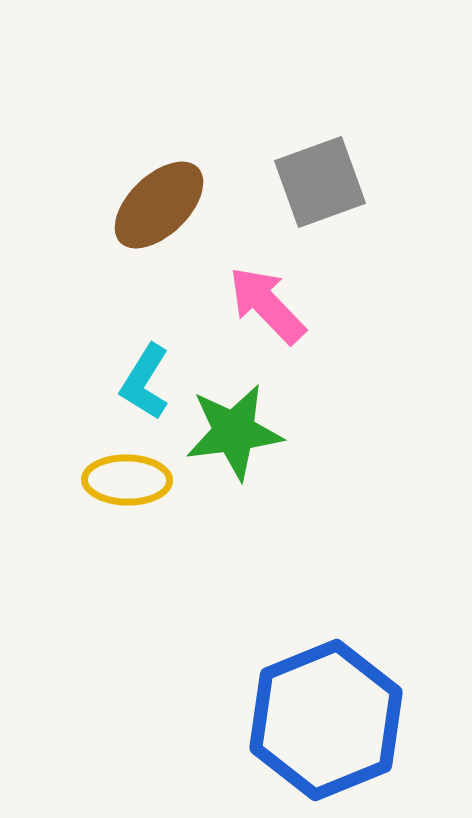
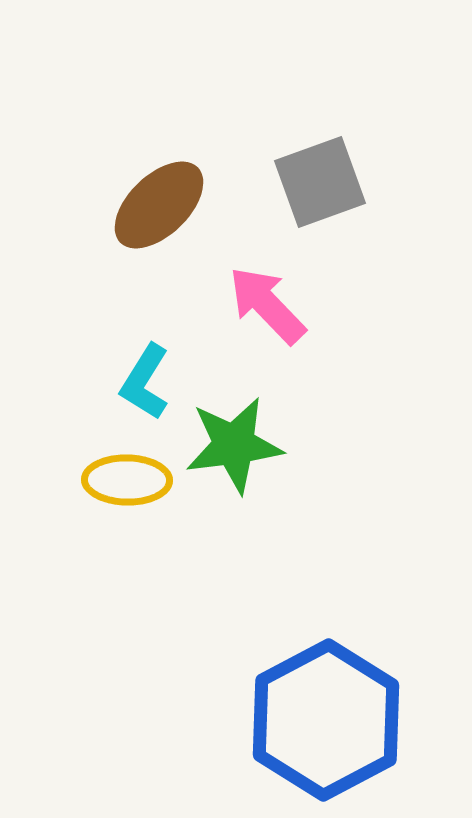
green star: moved 13 px down
blue hexagon: rotated 6 degrees counterclockwise
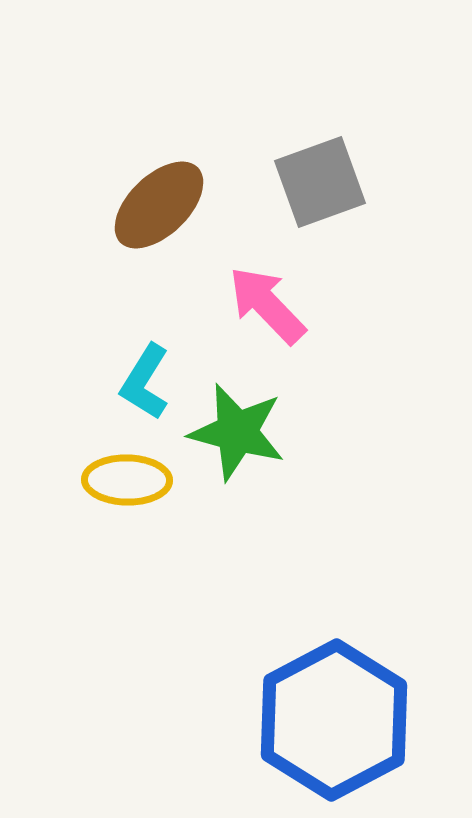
green star: moved 3 px right, 13 px up; rotated 22 degrees clockwise
blue hexagon: moved 8 px right
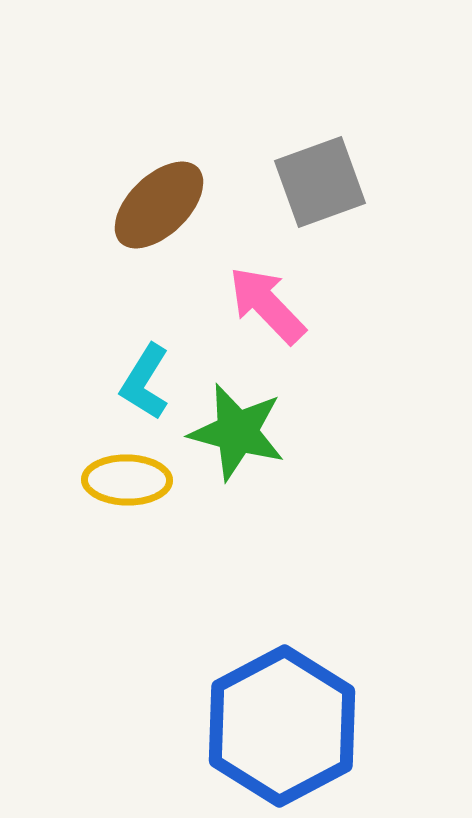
blue hexagon: moved 52 px left, 6 px down
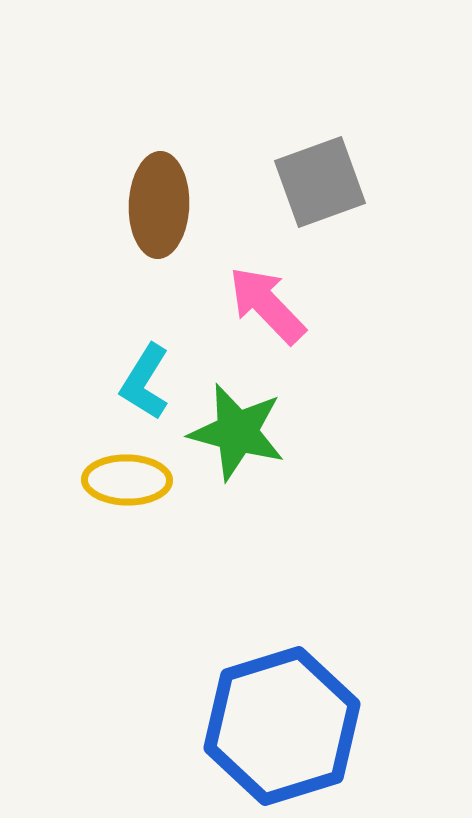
brown ellipse: rotated 44 degrees counterclockwise
blue hexagon: rotated 11 degrees clockwise
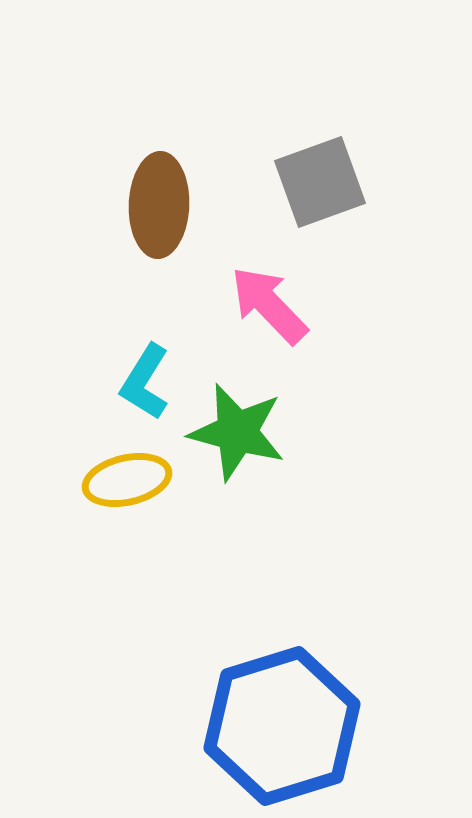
pink arrow: moved 2 px right
yellow ellipse: rotated 14 degrees counterclockwise
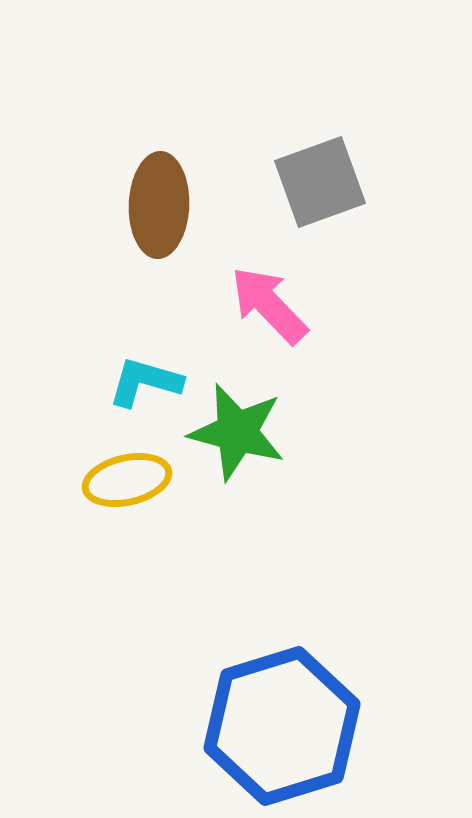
cyan L-shape: rotated 74 degrees clockwise
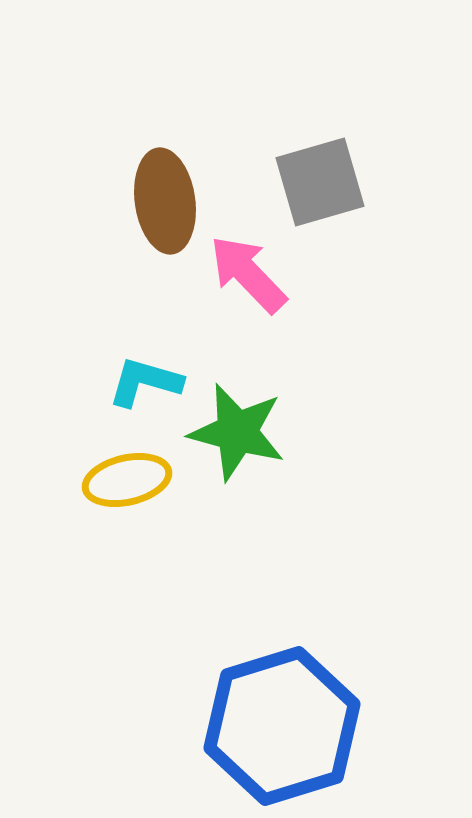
gray square: rotated 4 degrees clockwise
brown ellipse: moved 6 px right, 4 px up; rotated 10 degrees counterclockwise
pink arrow: moved 21 px left, 31 px up
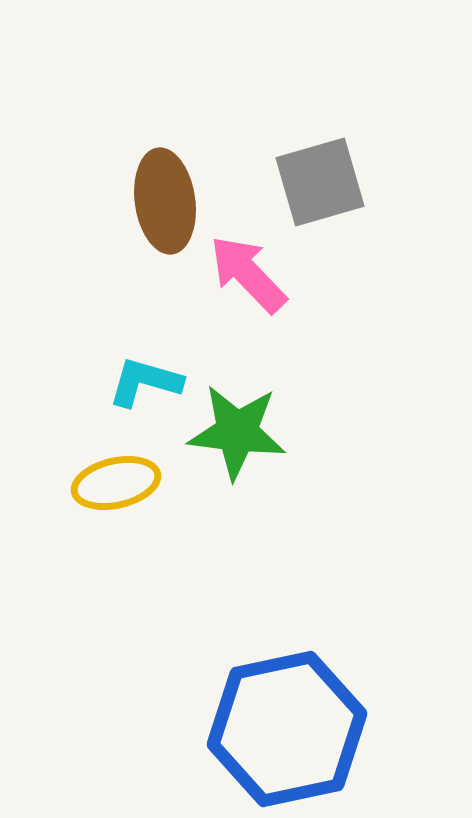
green star: rotated 8 degrees counterclockwise
yellow ellipse: moved 11 px left, 3 px down
blue hexagon: moved 5 px right, 3 px down; rotated 5 degrees clockwise
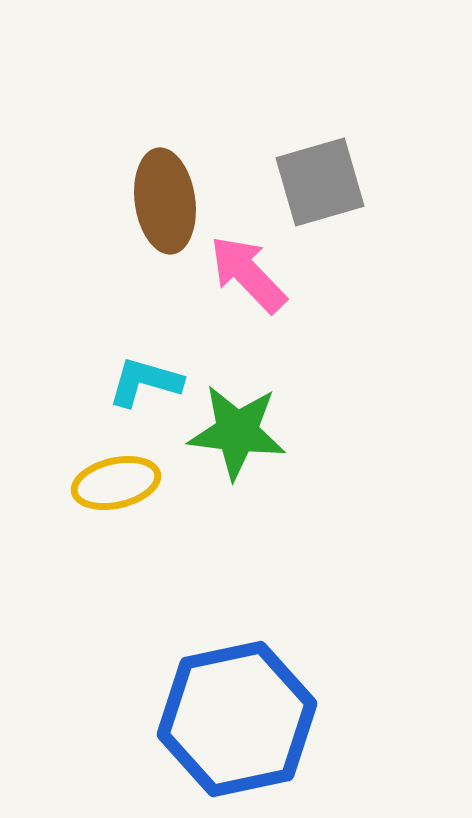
blue hexagon: moved 50 px left, 10 px up
